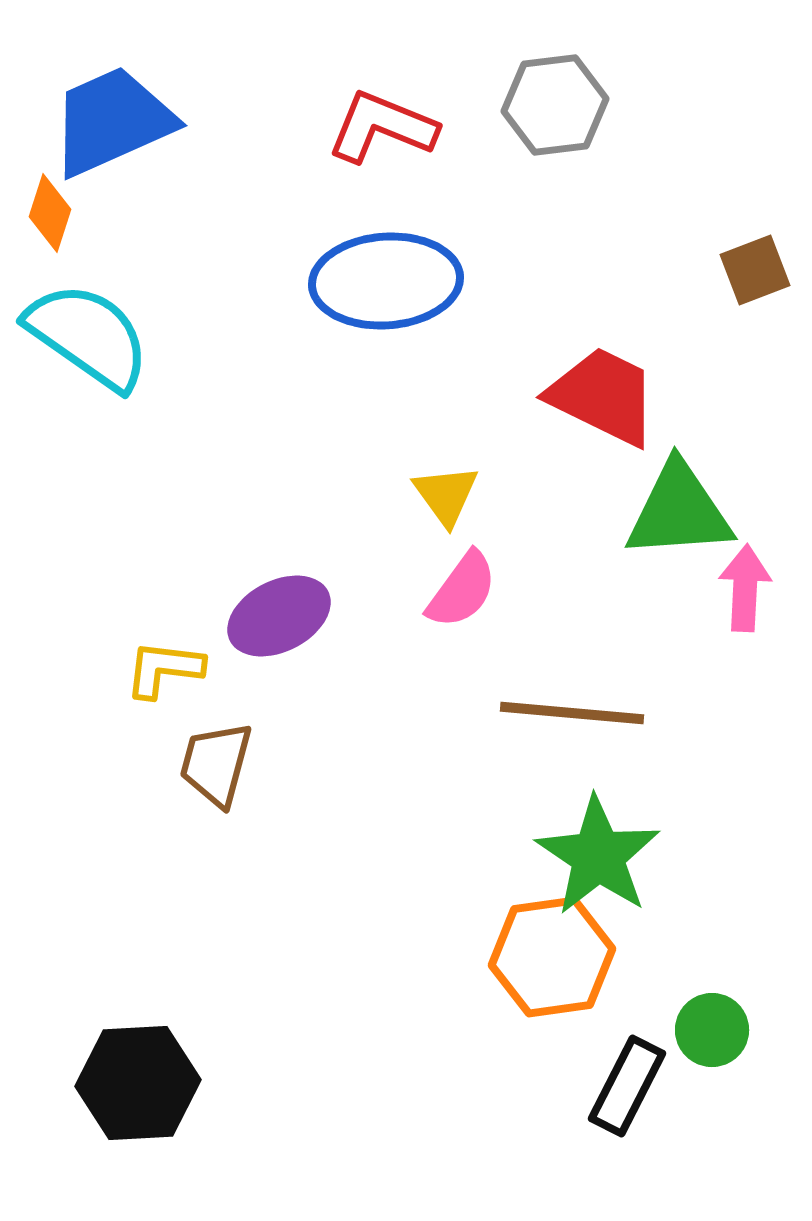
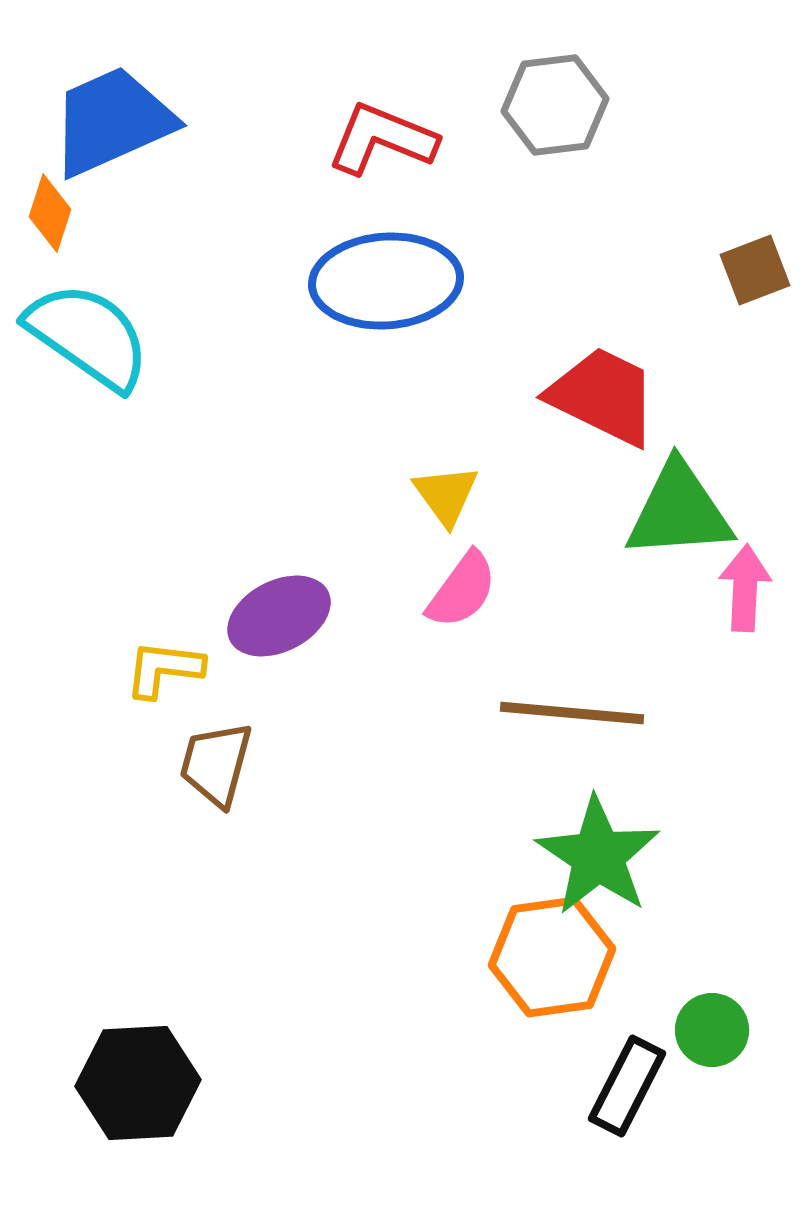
red L-shape: moved 12 px down
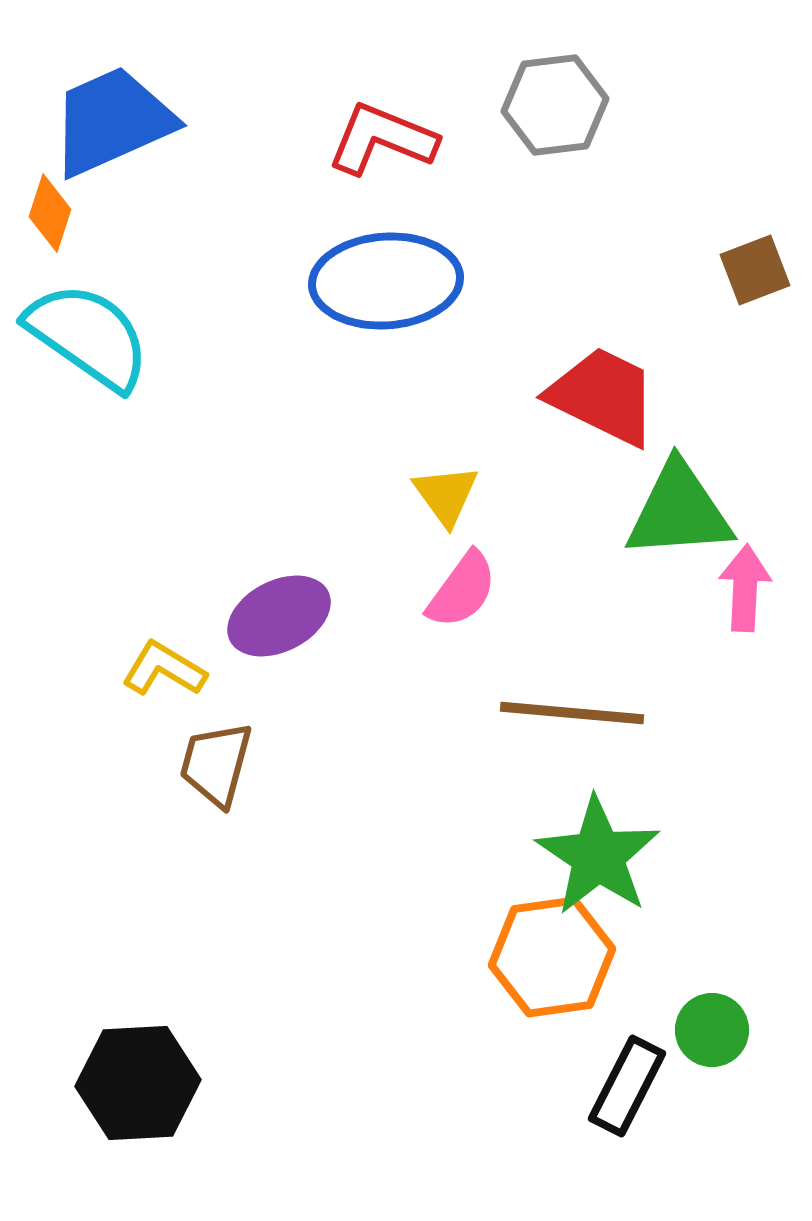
yellow L-shape: rotated 24 degrees clockwise
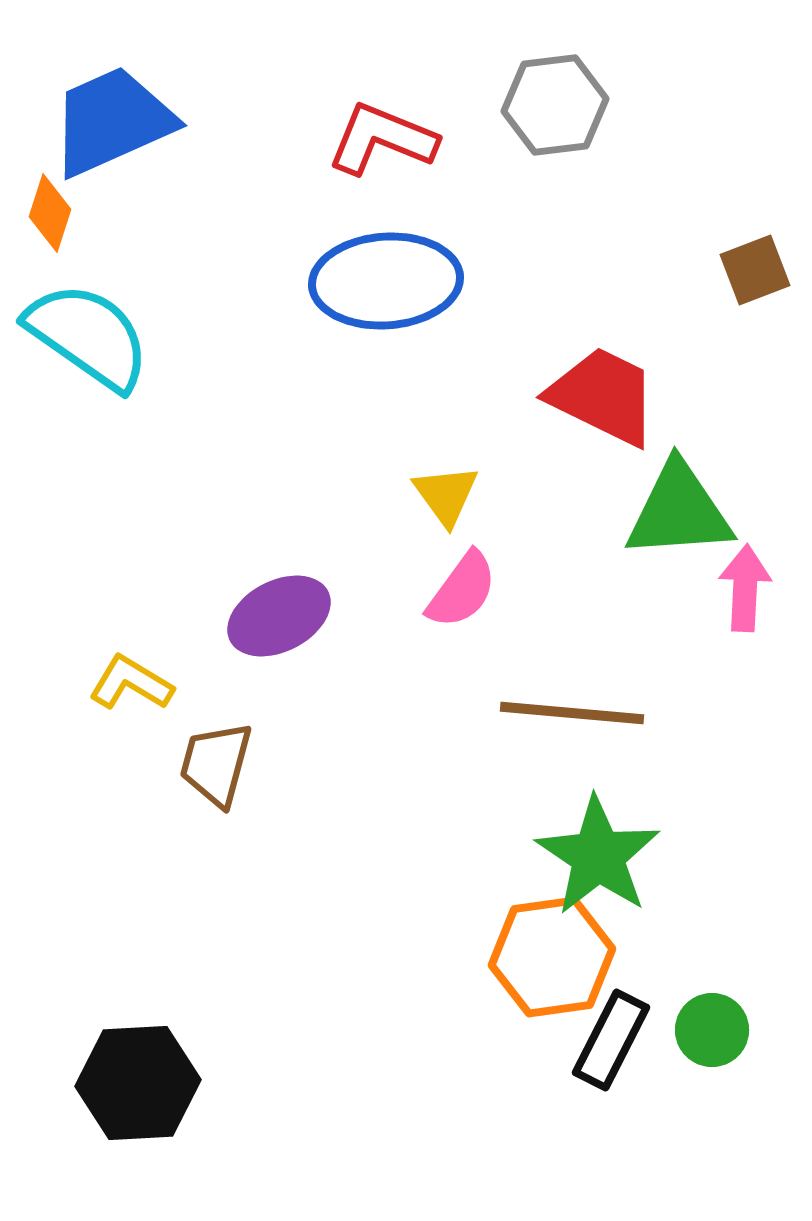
yellow L-shape: moved 33 px left, 14 px down
black rectangle: moved 16 px left, 46 px up
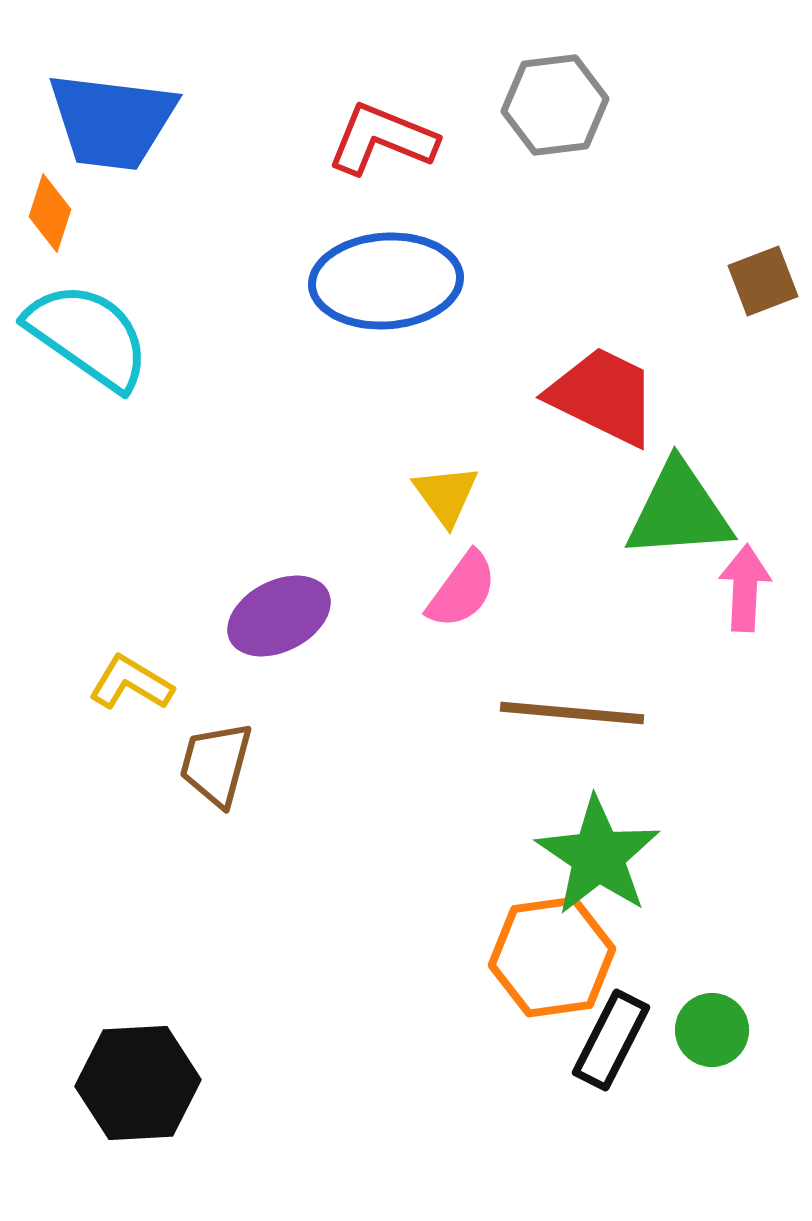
blue trapezoid: rotated 149 degrees counterclockwise
brown square: moved 8 px right, 11 px down
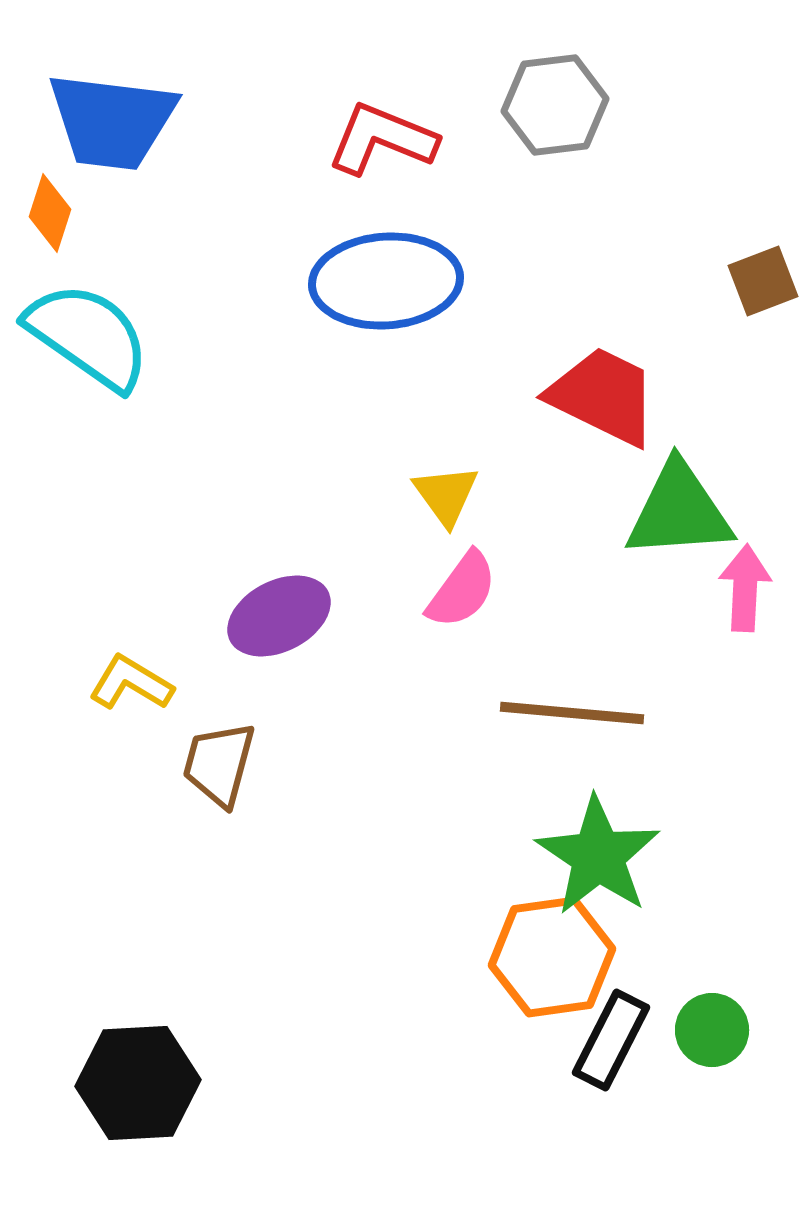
brown trapezoid: moved 3 px right
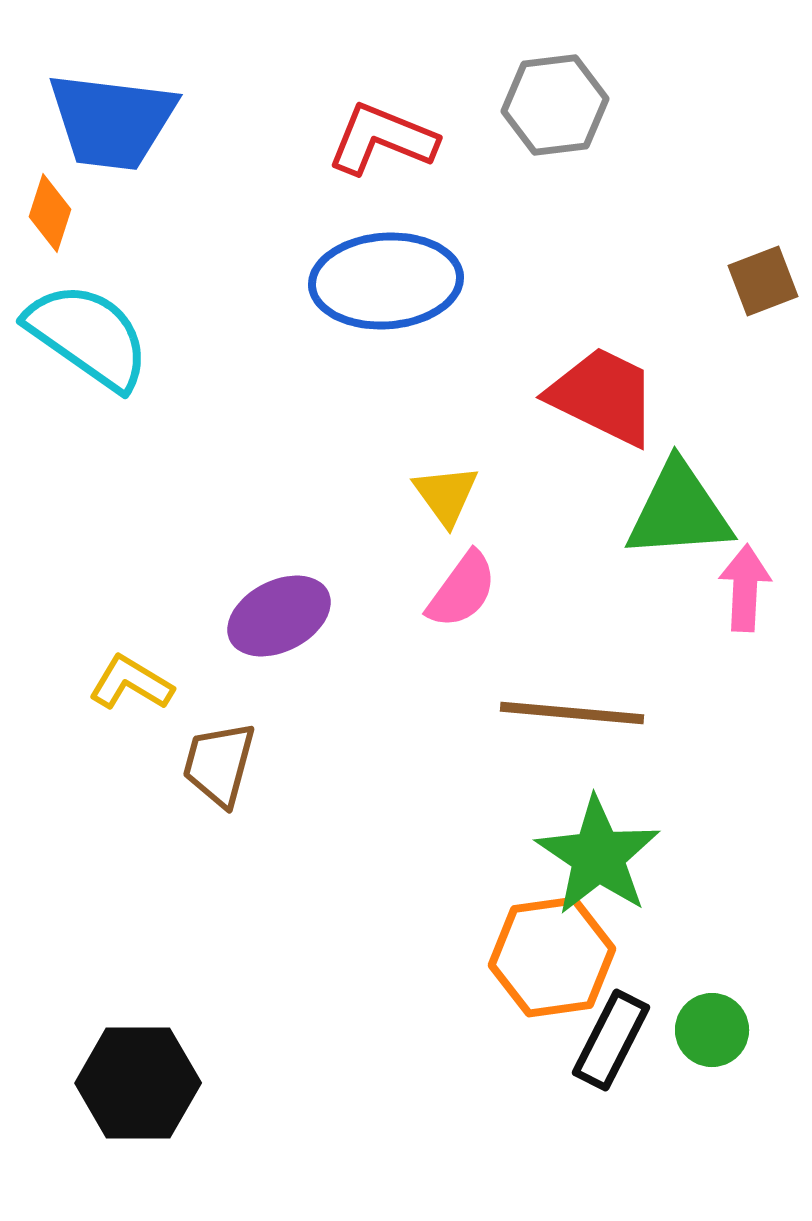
black hexagon: rotated 3 degrees clockwise
